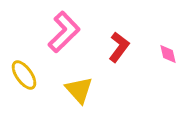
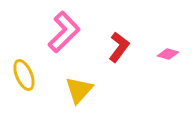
pink diamond: rotated 60 degrees counterclockwise
yellow ellipse: rotated 12 degrees clockwise
yellow triangle: rotated 24 degrees clockwise
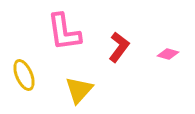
pink L-shape: rotated 126 degrees clockwise
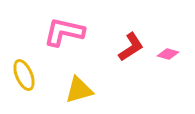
pink L-shape: rotated 111 degrees clockwise
red L-shape: moved 12 px right; rotated 20 degrees clockwise
yellow triangle: rotated 32 degrees clockwise
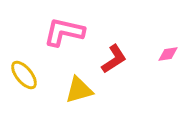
red L-shape: moved 17 px left, 12 px down
pink diamond: rotated 25 degrees counterclockwise
yellow ellipse: rotated 16 degrees counterclockwise
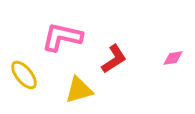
pink L-shape: moved 2 px left, 5 px down
pink diamond: moved 5 px right, 4 px down
